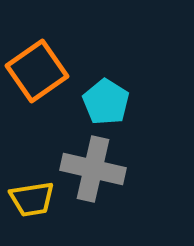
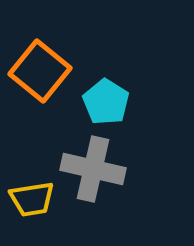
orange square: moved 3 px right; rotated 16 degrees counterclockwise
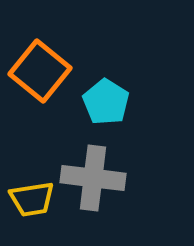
gray cross: moved 9 px down; rotated 6 degrees counterclockwise
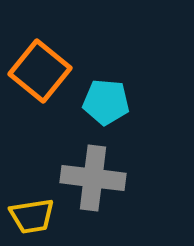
cyan pentagon: rotated 27 degrees counterclockwise
yellow trapezoid: moved 17 px down
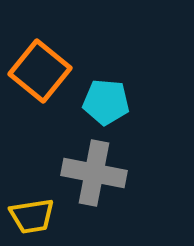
gray cross: moved 1 px right, 5 px up; rotated 4 degrees clockwise
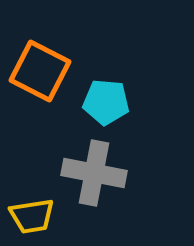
orange square: rotated 12 degrees counterclockwise
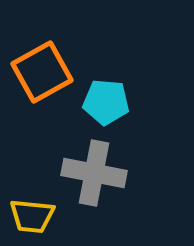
orange square: moved 2 px right, 1 px down; rotated 34 degrees clockwise
yellow trapezoid: rotated 15 degrees clockwise
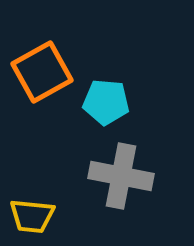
gray cross: moved 27 px right, 3 px down
